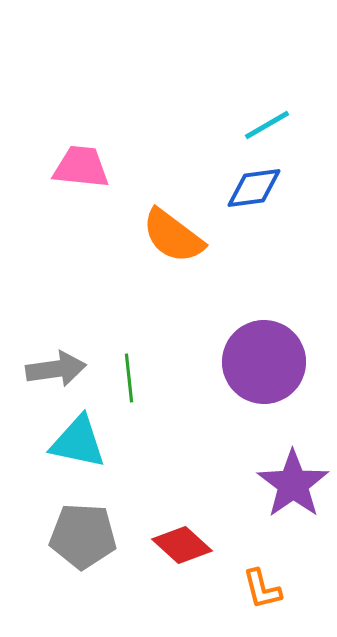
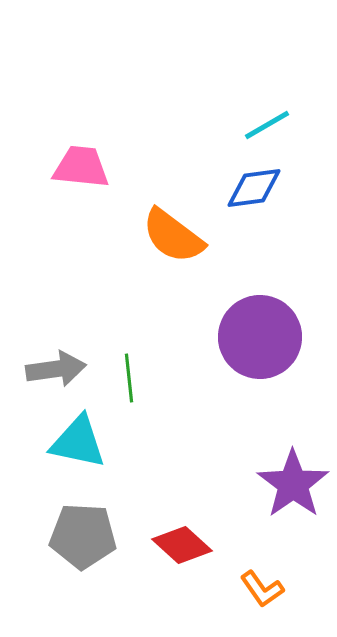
purple circle: moved 4 px left, 25 px up
orange L-shape: rotated 21 degrees counterclockwise
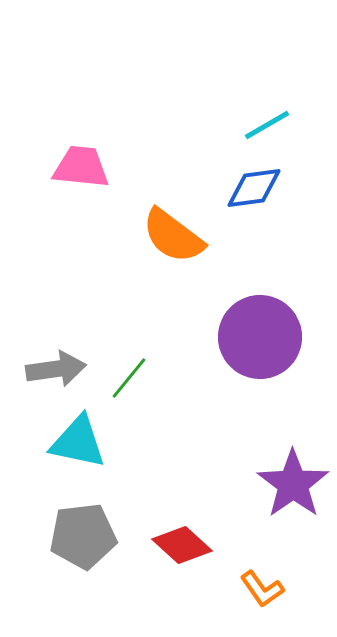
green line: rotated 45 degrees clockwise
gray pentagon: rotated 10 degrees counterclockwise
